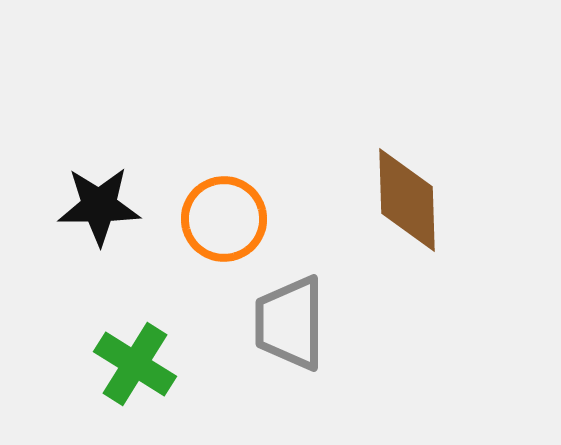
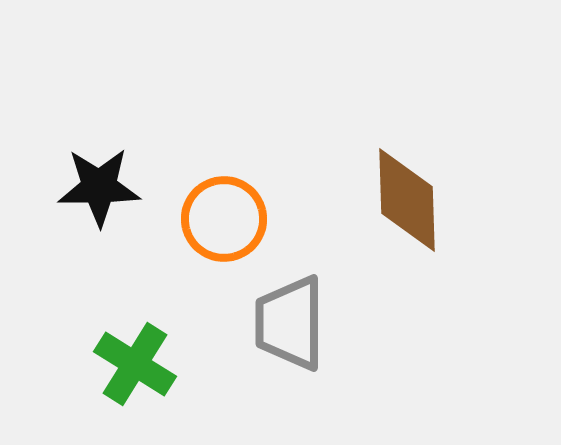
black star: moved 19 px up
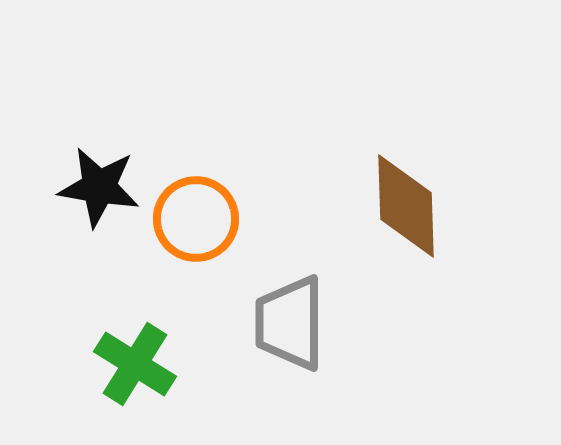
black star: rotated 10 degrees clockwise
brown diamond: moved 1 px left, 6 px down
orange circle: moved 28 px left
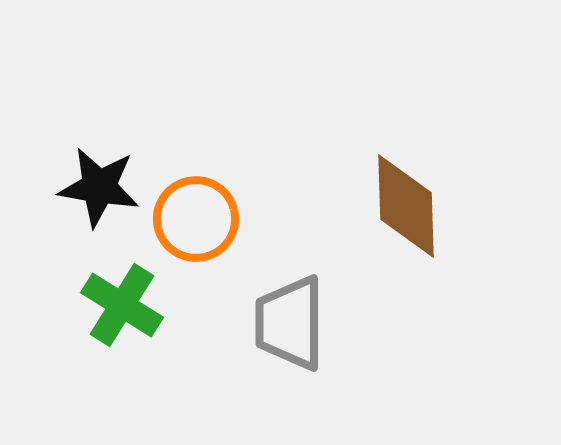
green cross: moved 13 px left, 59 px up
